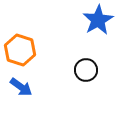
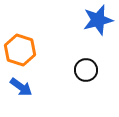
blue star: rotated 16 degrees clockwise
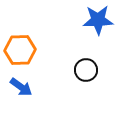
blue star: rotated 12 degrees clockwise
orange hexagon: rotated 20 degrees counterclockwise
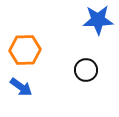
orange hexagon: moved 5 px right
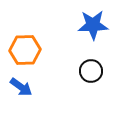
blue star: moved 5 px left, 5 px down
black circle: moved 5 px right, 1 px down
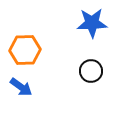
blue star: moved 1 px left, 2 px up
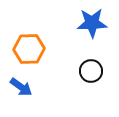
orange hexagon: moved 4 px right, 1 px up
